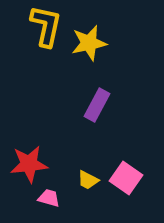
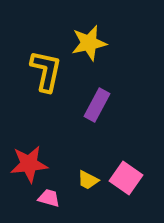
yellow L-shape: moved 45 px down
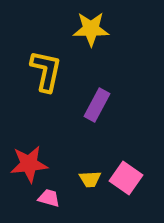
yellow star: moved 2 px right, 14 px up; rotated 12 degrees clockwise
yellow trapezoid: moved 2 px right, 1 px up; rotated 30 degrees counterclockwise
